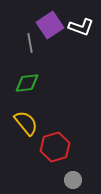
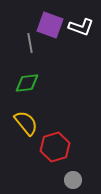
purple square: rotated 36 degrees counterclockwise
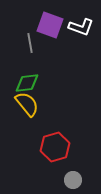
yellow semicircle: moved 1 px right, 19 px up
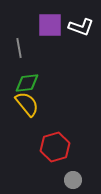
purple square: rotated 20 degrees counterclockwise
gray line: moved 11 px left, 5 px down
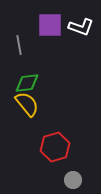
gray line: moved 3 px up
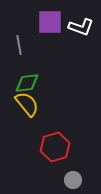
purple square: moved 3 px up
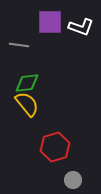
gray line: rotated 72 degrees counterclockwise
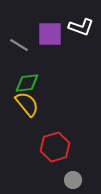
purple square: moved 12 px down
gray line: rotated 24 degrees clockwise
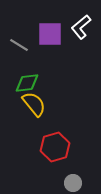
white L-shape: rotated 120 degrees clockwise
yellow semicircle: moved 7 px right
gray circle: moved 3 px down
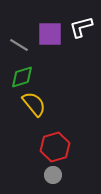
white L-shape: rotated 25 degrees clockwise
green diamond: moved 5 px left, 6 px up; rotated 10 degrees counterclockwise
gray circle: moved 20 px left, 8 px up
